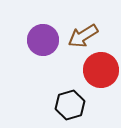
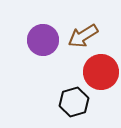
red circle: moved 2 px down
black hexagon: moved 4 px right, 3 px up
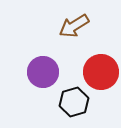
brown arrow: moved 9 px left, 10 px up
purple circle: moved 32 px down
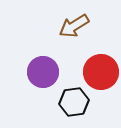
black hexagon: rotated 8 degrees clockwise
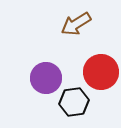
brown arrow: moved 2 px right, 2 px up
purple circle: moved 3 px right, 6 px down
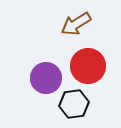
red circle: moved 13 px left, 6 px up
black hexagon: moved 2 px down
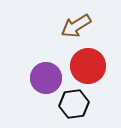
brown arrow: moved 2 px down
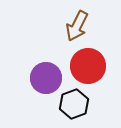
brown arrow: moved 1 px right; rotated 32 degrees counterclockwise
black hexagon: rotated 12 degrees counterclockwise
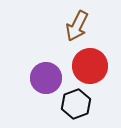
red circle: moved 2 px right
black hexagon: moved 2 px right
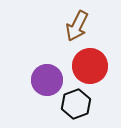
purple circle: moved 1 px right, 2 px down
